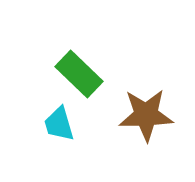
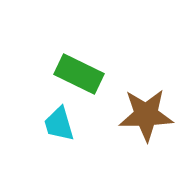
green rectangle: rotated 18 degrees counterclockwise
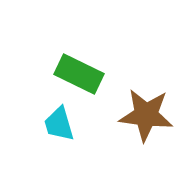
brown star: rotated 8 degrees clockwise
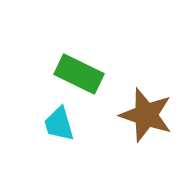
brown star: rotated 12 degrees clockwise
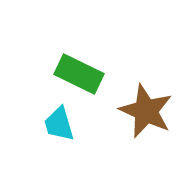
brown star: moved 4 px up; rotated 6 degrees clockwise
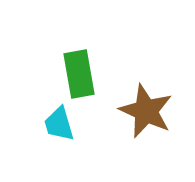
green rectangle: rotated 54 degrees clockwise
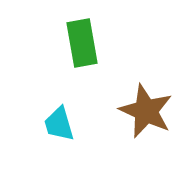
green rectangle: moved 3 px right, 31 px up
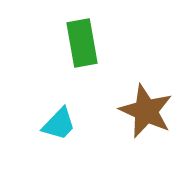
cyan trapezoid: rotated 120 degrees counterclockwise
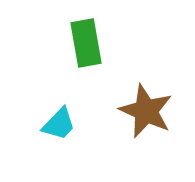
green rectangle: moved 4 px right
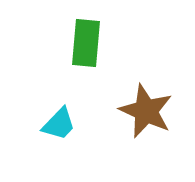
green rectangle: rotated 15 degrees clockwise
